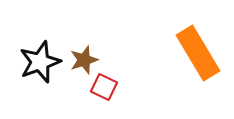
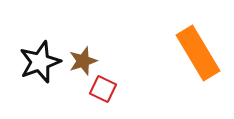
brown star: moved 1 px left, 1 px down
red square: moved 1 px left, 2 px down
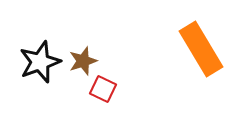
orange rectangle: moved 3 px right, 4 px up
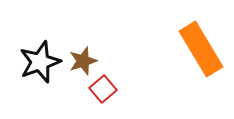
red square: rotated 24 degrees clockwise
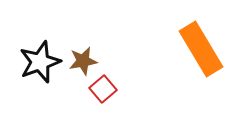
brown star: rotated 8 degrees clockwise
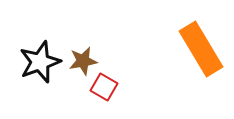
red square: moved 1 px right, 2 px up; rotated 20 degrees counterclockwise
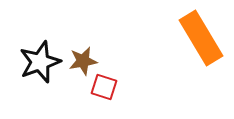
orange rectangle: moved 11 px up
red square: rotated 12 degrees counterclockwise
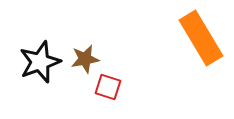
brown star: moved 2 px right, 2 px up
red square: moved 4 px right
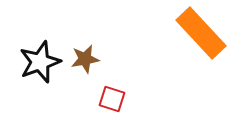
orange rectangle: moved 5 px up; rotated 12 degrees counterclockwise
red square: moved 4 px right, 12 px down
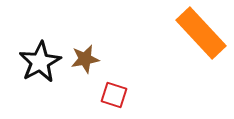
black star: rotated 9 degrees counterclockwise
red square: moved 2 px right, 4 px up
